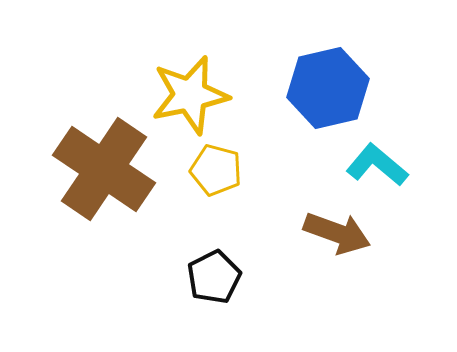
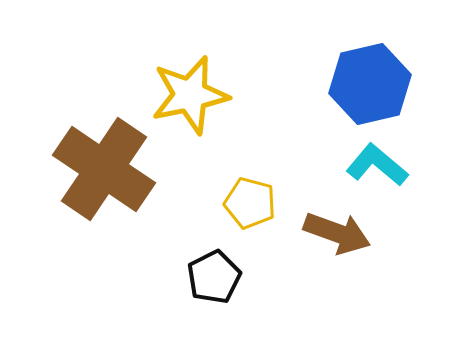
blue hexagon: moved 42 px right, 4 px up
yellow pentagon: moved 34 px right, 33 px down
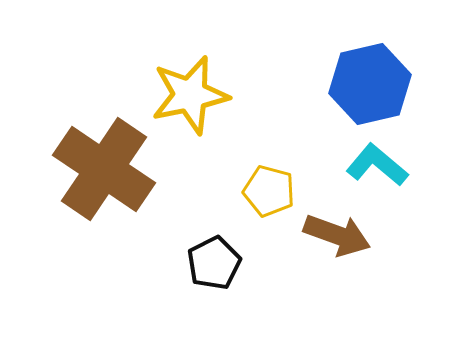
yellow pentagon: moved 19 px right, 12 px up
brown arrow: moved 2 px down
black pentagon: moved 14 px up
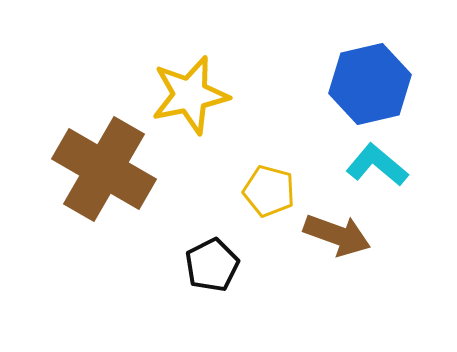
brown cross: rotated 4 degrees counterclockwise
black pentagon: moved 2 px left, 2 px down
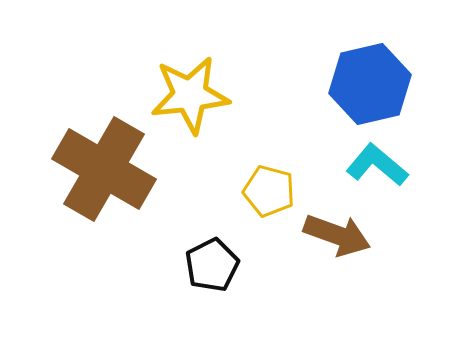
yellow star: rotated 6 degrees clockwise
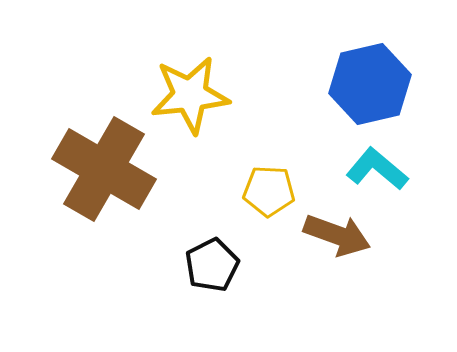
cyan L-shape: moved 4 px down
yellow pentagon: rotated 12 degrees counterclockwise
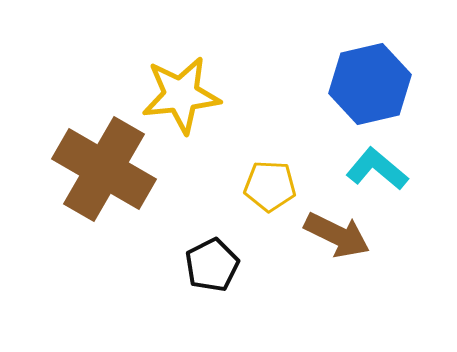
yellow star: moved 9 px left
yellow pentagon: moved 1 px right, 5 px up
brown arrow: rotated 6 degrees clockwise
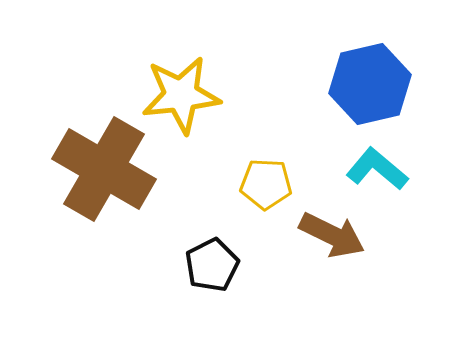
yellow pentagon: moved 4 px left, 2 px up
brown arrow: moved 5 px left
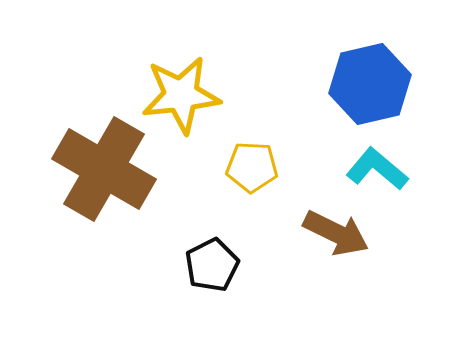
yellow pentagon: moved 14 px left, 17 px up
brown arrow: moved 4 px right, 2 px up
